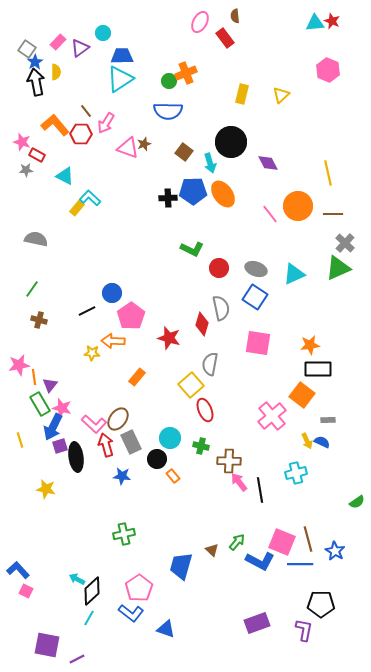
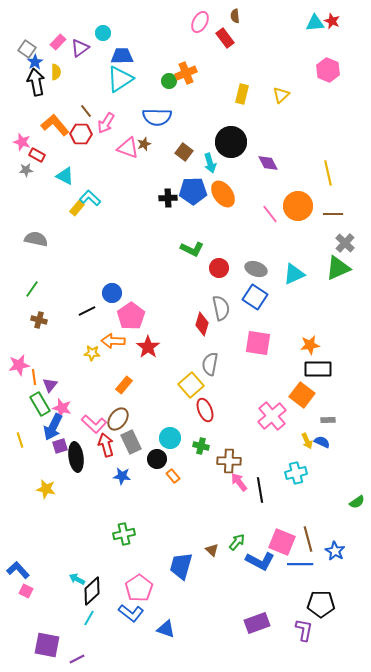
blue semicircle at (168, 111): moved 11 px left, 6 px down
red star at (169, 338): moved 21 px left, 9 px down; rotated 20 degrees clockwise
orange rectangle at (137, 377): moved 13 px left, 8 px down
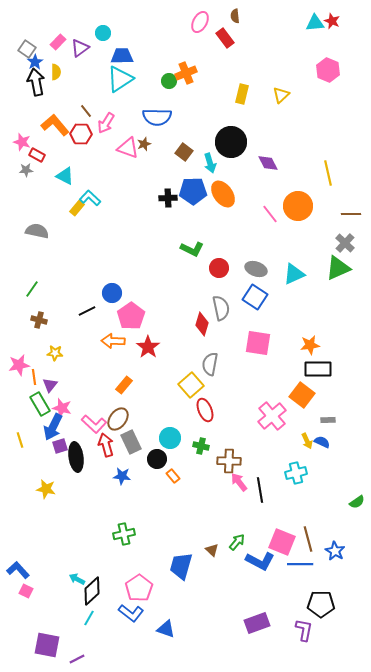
brown line at (333, 214): moved 18 px right
gray semicircle at (36, 239): moved 1 px right, 8 px up
yellow star at (92, 353): moved 37 px left
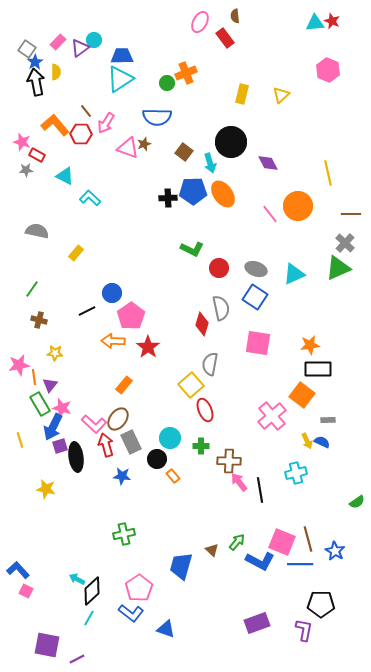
cyan circle at (103, 33): moved 9 px left, 7 px down
green circle at (169, 81): moved 2 px left, 2 px down
yellow rectangle at (77, 208): moved 1 px left, 45 px down
green cross at (201, 446): rotated 14 degrees counterclockwise
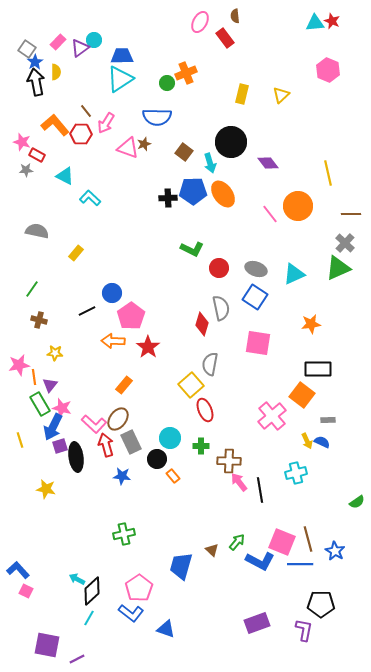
purple diamond at (268, 163): rotated 10 degrees counterclockwise
orange star at (310, 345): moved 1 px right, 21 px up
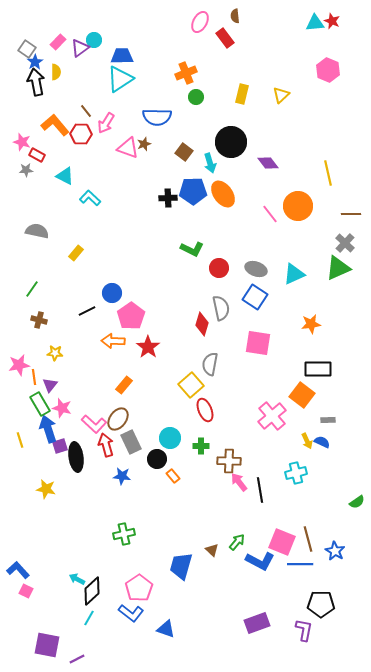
green circle at (167, 83): moved 29 px right, 14 px down
blue arrow at (53, 427): moved 5 px left, 2 px down; rotated 136 degrees clockwise
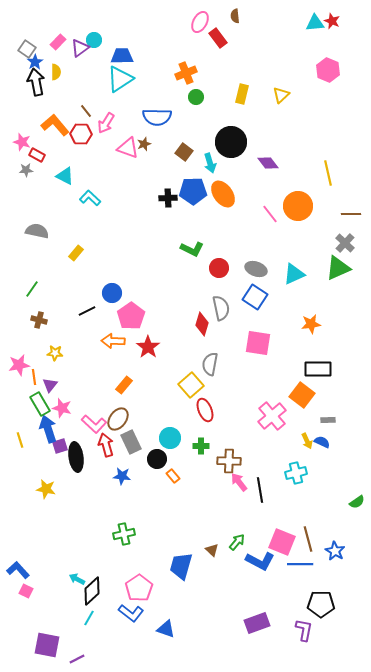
red rectangle at (225, 38): moved 7 px left
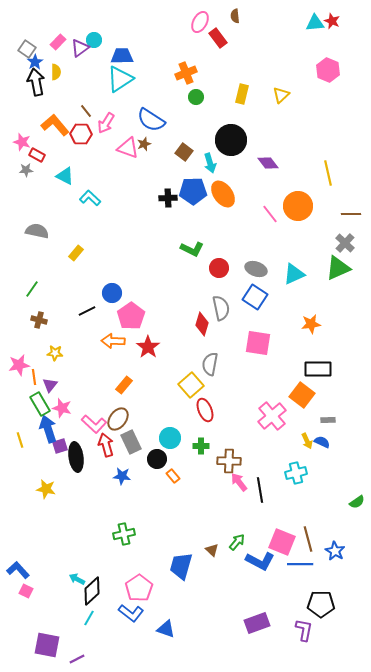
blue semicircle at (157, 117): moved 6 px left, 3 px down; rotated 32 degrees clockwise
black circle at (231, 142): moved 2 px up
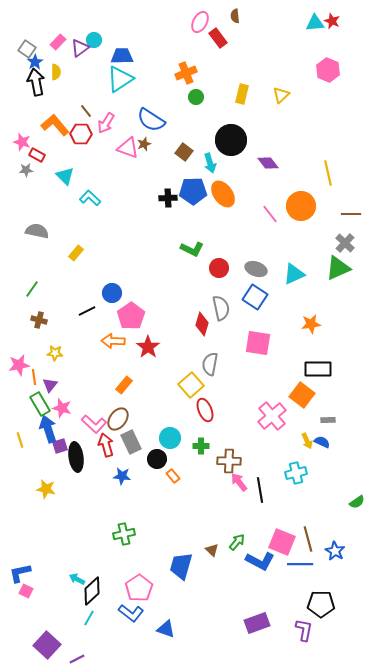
cyan triangle at (65, 176): rotated 18 degrees clockwise
orange circle at (298, 206): moved 3 px right
blue L-shape at (18, 570): moved 2 px right, 3 px down; rotated 60 degrees counterclockwise
purple square at (47, 645): rotated 32 degrees clockwise
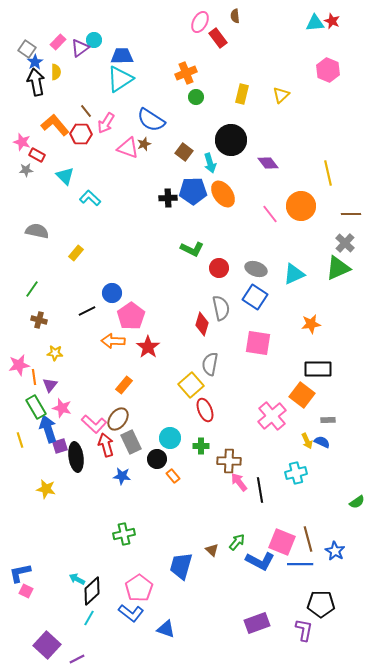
green rectangle at (40, 404): moved 4 px left, 3 px down
